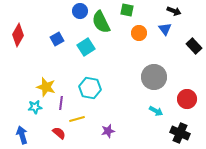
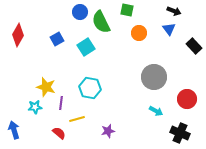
blue circle: moved 1 px down
blue triangle: moved 4 px right
blue arrow: moved 8 px left, 5 px up
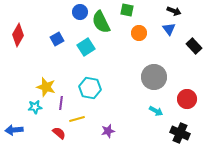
blue arrow: rotated 78 degrees counterclockwise
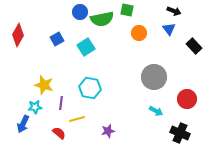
green semicircle: moved 1 px right, 3 px up; rotated 75 degrees counterclockwise
yellow star: moved 2 px left, 2 px up
blue arrow: moved 9 px right, 6 px up; rotated 60 degrees counterclockwise
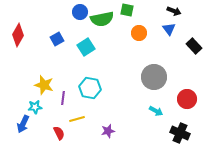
purple line: moved 2 px right, 5 px up
red semicircle: rotated 24 degrees clockwise
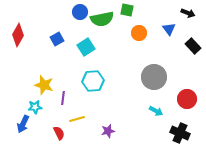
black arrow: moved 14 px right, 2 px down
black rectangle: moved 1 px left
cyan hexagon: moved 3 px right, 7 px up; rotated 15 degrees counterclockwise
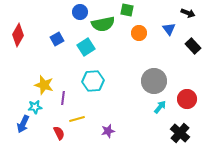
green semicircle: moved 1 px right, 5 px down
gray circle: moved 4 px down
cyan arrow: moved 4 px right, 4 px up; rotated 80 degrees counterclockwise
black cross: rotated 18 degrees clockwise
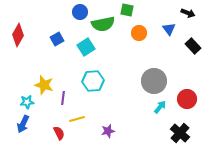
cyan star: moved 8 px left, 5 px up
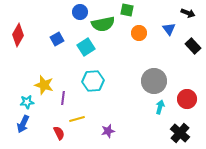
cyan arrow: rotated 24 degrees counterclockwise
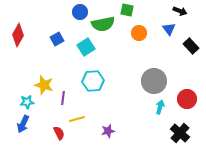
black arrow: moved 8 px left, 2 px up
black rectangle: moved 2 px left
